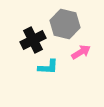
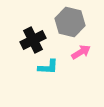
gray hexagon: moved 5 px right, 2 px up
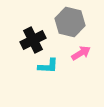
pink arrow: moved 1 px down
cyan L-shape: moved 1 px up
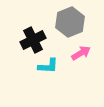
gray hexagon: rotated 24 degrees clockwise
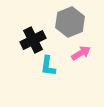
cyan L-shape: rotated 95 degrees clockwise
